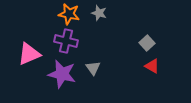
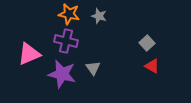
gray star: moved 3 px down
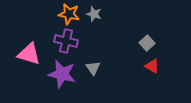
gray star: moved 5 px left, 2 px up
pink triangle: rotated 40 degrees clockwise
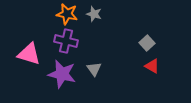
orange star: moved 2 px left
gray triangle: moved 1 px right, 1 px down
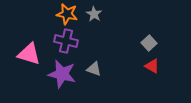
gray star: rotated 14 degrees clockwise
gray square: moved 2 px right
gray triangle: rotated 35 degrees counterclockwise
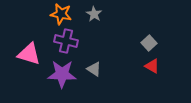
orange star: moved 6 px left
gray triangle: rotated 14 degrees clockwise
purple star: rotated 12 degrees counterclockwise
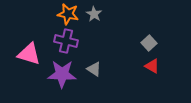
orange star: moved 7 px right
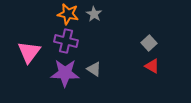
pink triangle: moved 2 px up; rotated 50 degrees clockwise
purple star: moved 3 px right, 1 px up
